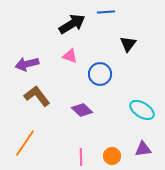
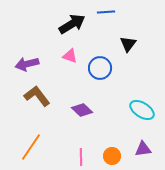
blue circle: moved 6 px up
orange line: moved 6 px right, 4 px down
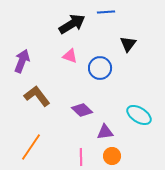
purple arrow: moved 5 px left, 3 px up; rotated 125 degrees clockwise
cyan ellipse: moved 3 px left, 5 px down
purple triangle: moved 38 px left, 17 px up
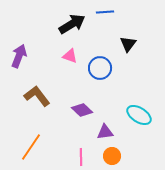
blue line: moved 1 px left
purple arrow: moved 3 px left, 5 px up
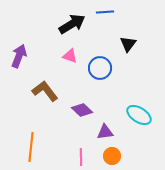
brown L-shape: moved 8 px right, 5 px up
orange line: rotated 28 degrees counterclockwise
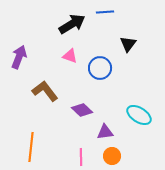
purple arrow: moved 1 px down
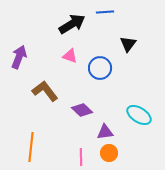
orange circle: moved 3 px left, 3 px up
